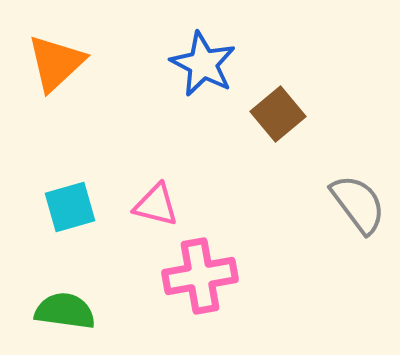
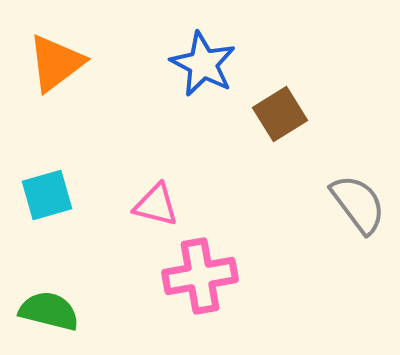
orange triangle: rotated 6 degrees clockwise
brown square: moved 2 px right; rotated 8 degrees clockwise
cyan square: moved 23 px left, 12 px up
green semicircle: moved 16 px left; rotated 6 degrees clockwise
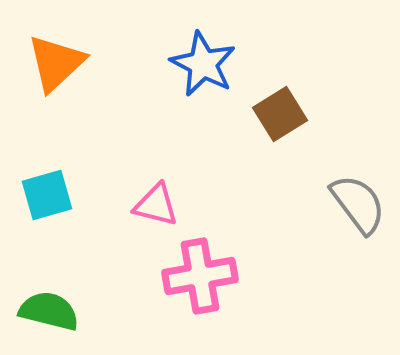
orange triangle: rotated 6 degrees counterclockwise
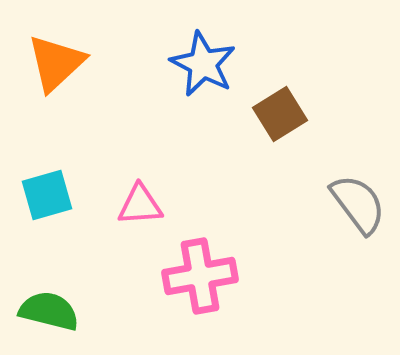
pink triangle: moved 16 px left; rotated 18 degrees counterclockwise
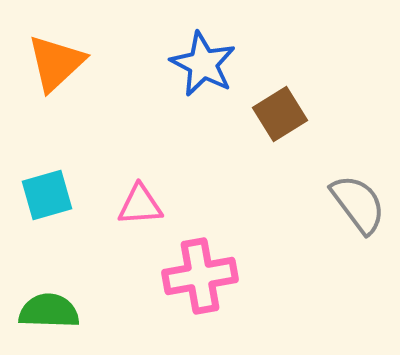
green semicircle: rotated 12 degrees counterclockwise
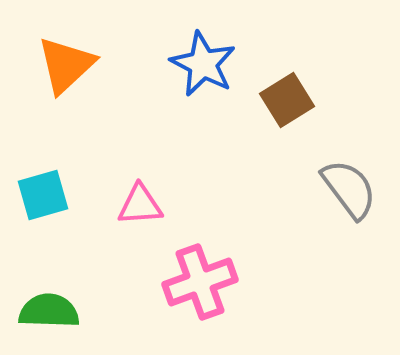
orange triangle: moved 10 px right, 2 px down
brown square: moved 7 px right, 14 px up
cyan square: moved 4 px left
gray semicircle: moved 9 px left, 15 px up
pink cross: moved 6 px down; rotated 10 degrees counterclockwise
